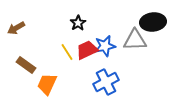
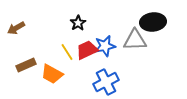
brown rectangle: rotated 60 degrees counterclockwise
orange trapezoid: moved 5 px right, 10 px up; rotated 85 degrees counterclockwise
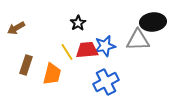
gray triangle: moved 3 px right
red trapezoid: rotated 20 degrees clockwise
brown rectangle: rotated 48 degrees counterclockwise
orange trapezoid: rotated 105 degrees counterclockwise
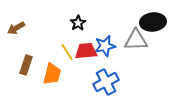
gray triangle: moved 2 px left
red trapezoid: moved 1 px left, 1 px down
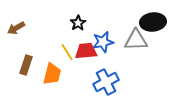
blue star: moved 2 px left, 4 px up
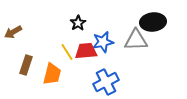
brown arrow: moved 3 px left, 4 px down
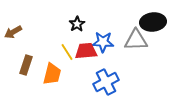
black star: moved 1 px left, 1 px down
blue star: rotated 15 degrees clockwise
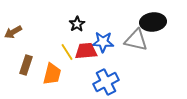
gray triangle: rotated 15 degrees clockwise
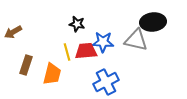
black star: rotated 28 degrees counterclockwise
yellow line: rotated 18 degrees clockwise
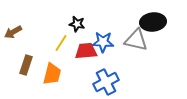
yellow line: moved 6 px left, 9 px up; rotated 48 degrees clockwise
